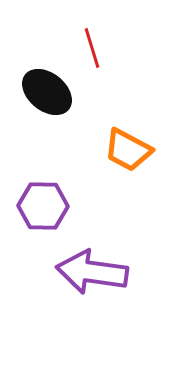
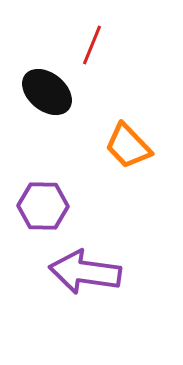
red line: moved 3 px up; rotated 39 degrees clockwise
orange trapezoid: moved 4 px up; rotated 18 degrees clockwise
purple arrow: moved 7 px left
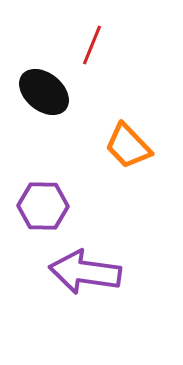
black ellipse: moved 3 px left
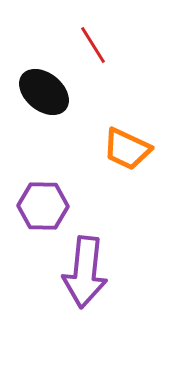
red line: moved 1 px right; rotated 54 degrees counterclockwise
orange trapezoid: moved 1 px left, 3 px down; rotated 21 degrees counterclockwise
purple arrow: rotated 92 degrees counterclockwise
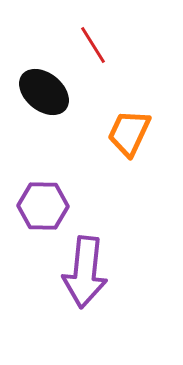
orange trapezoid: moved 2 px right, 16 px up; rotated 90 degrees clockwise
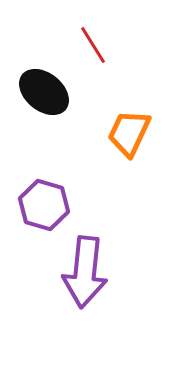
purple hexagon: moved 1 px right, 1 px up; rotated 15 degrees clockwise
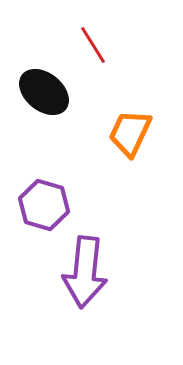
orange trapezoid: moved 1 px right
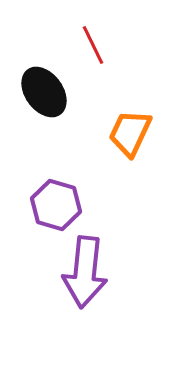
red line: rotated 6 degrees clockwise
black ellipse: rotated 15 degrees clockwise
purple hexagon: moved 12 px right
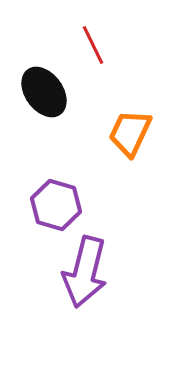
purple arrow: rotated 8 degrees clockwise
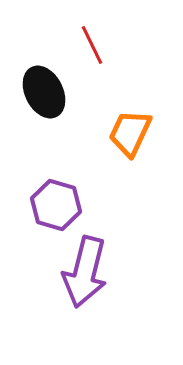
red line: moved 1 px left
black ellipse: rotated 9 degrees clockwise
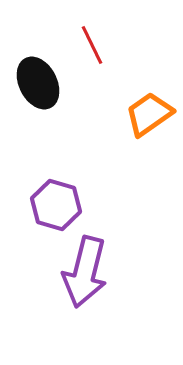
black ellipse: moved 6 px left, 9 px up
orange trapezoid: moved 19 px right, 19 px up; rotated 30 degrees clockwise
